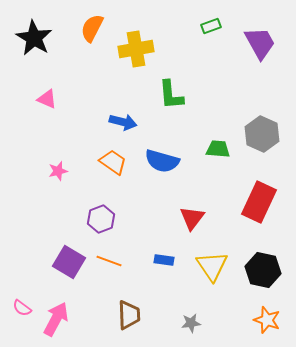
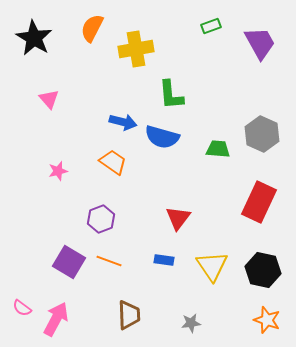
pink triangle: moved 2 px right; rotated 25 degrees clockwise
blue semicircle: moved 24 px up
red triangle: moved 14 px left
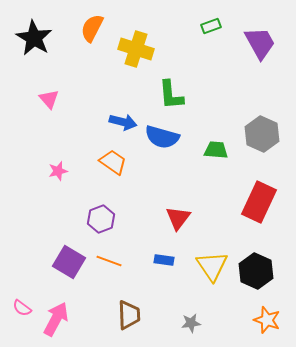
yellow cross: rotated 28 degrees clockwise
green trapezoid: moved 2 px left, 1 px down
black hexagon: moved 7 px left, 1 px down; rotated 12 degrees clockwise
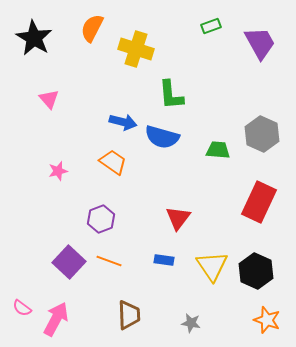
green trapezoid: moved 2 px right
purple square: rotated 12 degrees clockwise
gray star: rotated 18 degrees clockwise
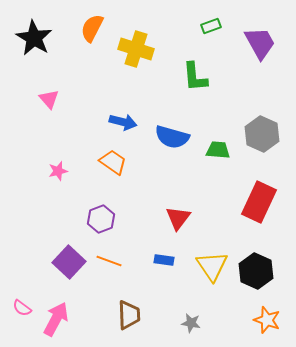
green L-shape: moved 24 px right, 18 px up
blue semicircle: moved 10 px right
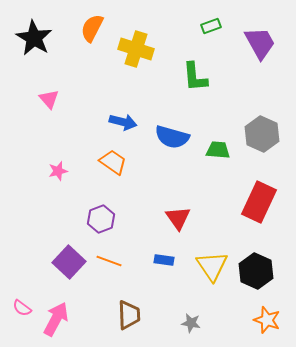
red triangle: rotated 12 degrees counterclockwise
